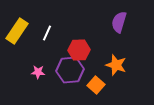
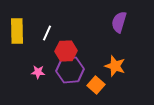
yellow rectangle: rotated 35 degrees counterclockwise
red hexagon: moved 13 px left, 1 px down
orange star: moved 1 px left, 1 px down
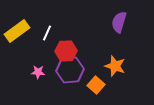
yellow rectangle: rotated 55 degrees clockwise
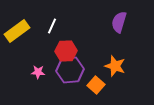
white line: moved 5 px right, 7 px up
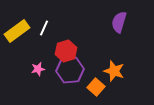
white line: moved 8 px left, 2 px down
red hexagon: rotated 15 degrees counterclockwise
orange star: moved 1 px left, 5 px down
pink star: moved 3 px up; rotated 16 degrees counterclockwise
orange square: moved 2 px down
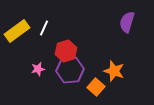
purple semicircle: moved 8 px right
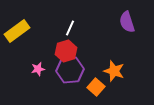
purple semicircle: rotated 35 degrees counterclockwise
white line: moved 26 px right
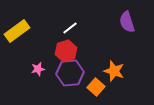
white line: rotated 28 degrees clockwise
purple hexagon: moved 3 px down
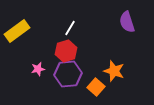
white line: rotated 21 degrees counterclockwise
purple hexagon: moved 2 px left, 1 px down
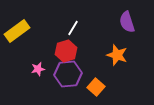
white line: moved 3 px right
orange star: moved 3 px right, 16 px up
